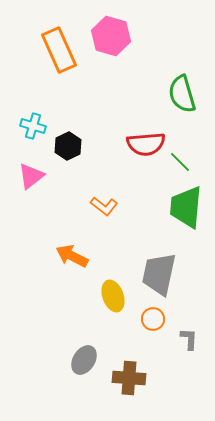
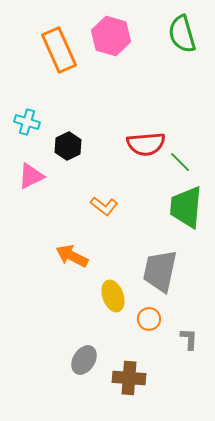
green semicircle: moved 60 px up
cyan cross: moved 6 px left, 4 px up
pink triangle: rotated 12 degrees clockwise
gray trapezoid: moved 1 px right, 3 px up
orange circle: moved 4 px left
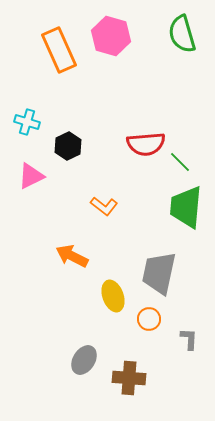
gray trapezoid: moved 1 px left, 2 px down
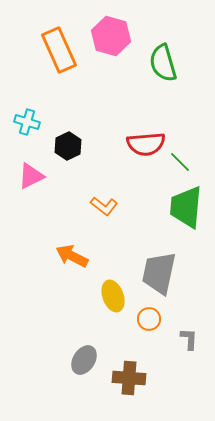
green semicircle: moved 19 px left, 29 px down
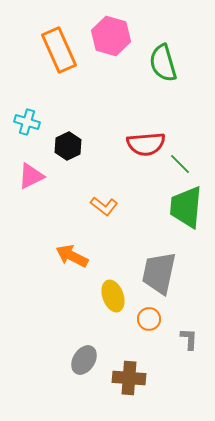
green line: moved 2 px down
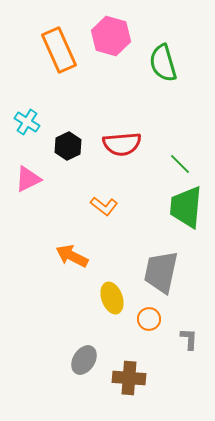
cyan cross: rotated 15 degrees clockwise
red semicircle: moved 24 px left
pink triangle: moved 3 px left, 3 px down
gray trapezoid: moved 2 px right, 1 px up
yellow ellipse: moved 1 px left, 2 px down
